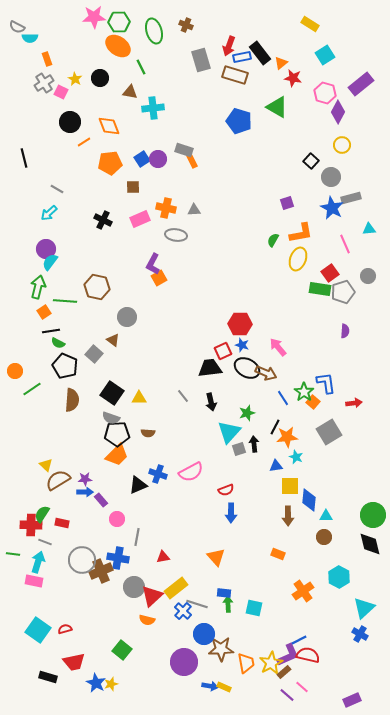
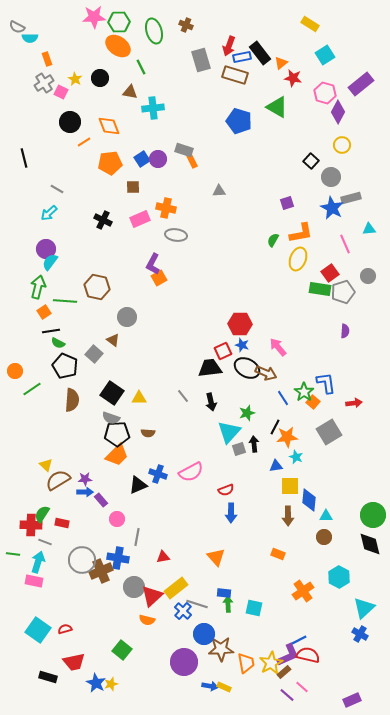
gray triangle at (194, 210): moved 25 px right, 19 px up
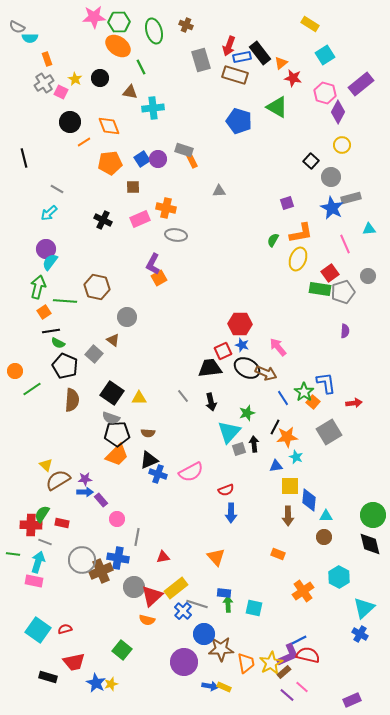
black triangle at (138, 485): moved 11 px right, 25 px up
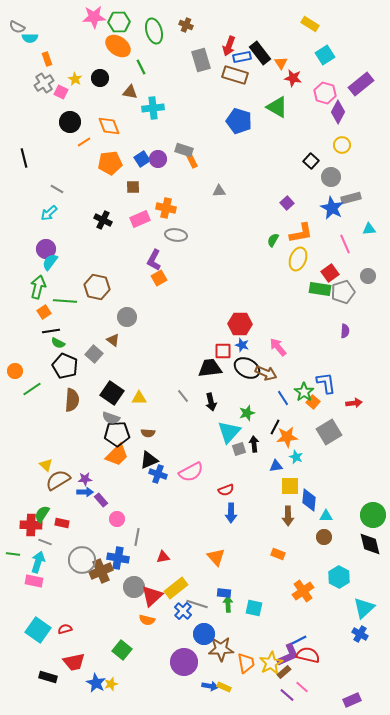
orange triangle at (281, 63): rotated 24 degrees counterclockwise
purple square at (287, 203): rotated 24 degrees counterclockwise
purple L-shape at (153, 264): moved 1 px right, 4 px up
red square at (223, 351): rotated 24 degrees clockwise
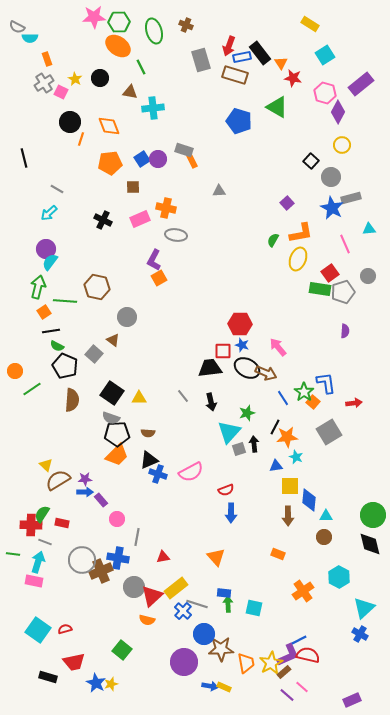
orange line at (84, 142): moved 3 px left, 3 px up; rotated 40 degrees counterclockwise
green semicircle at (58, 343): moved 1 px left, 3 px down
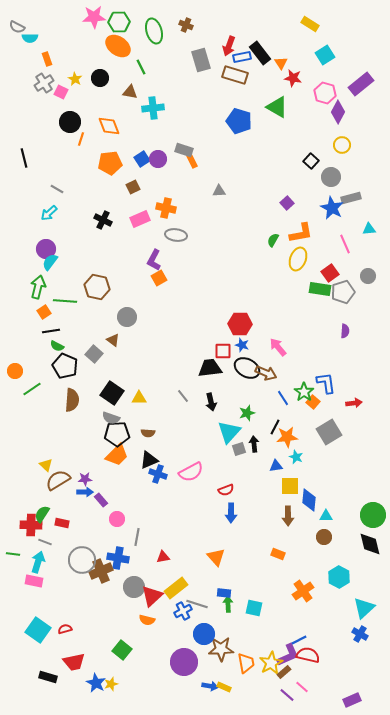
brown square at (133, 187): rotated 24 degrees counterclockwise
blue cross at (183, 611): rotated 18 degrees clockwise
